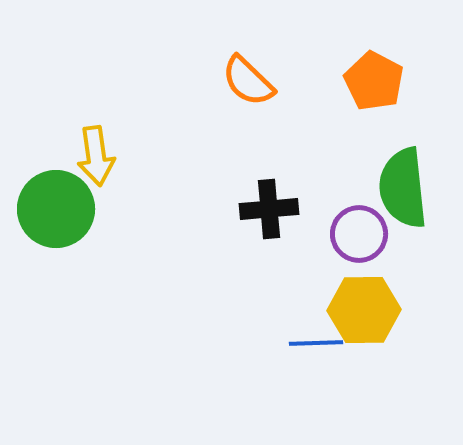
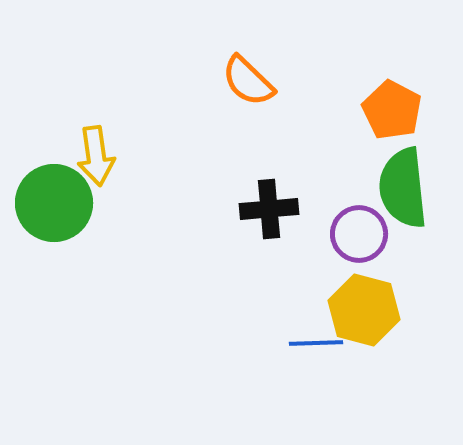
orange pentagon: moved 18 px right, 29 px down
green circle: moved 2 px left, 6 px up
yellow hexagon: rotated 16 degrees clockwise
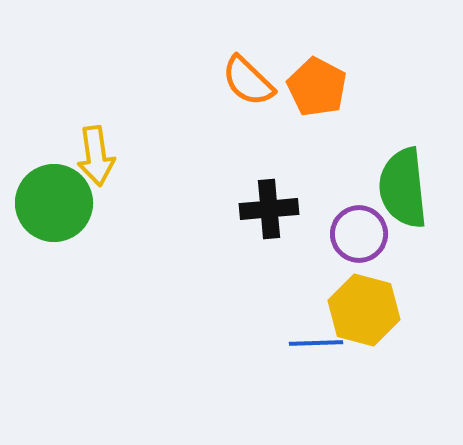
orange pentagon: moved 75 px left, 23 px up
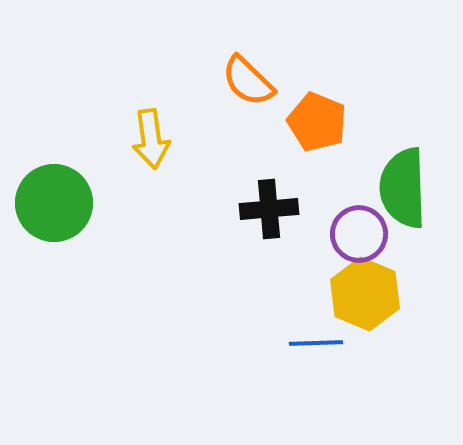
orange pentagon: moved 35 px down; rotated 6 degrees counterclockwise
yellow arrow: moved 55 px right, 17 px up
green semicircle: rotated 4 degrees clockwise
yellow hexagon: moved 1 px right, 16 px up; rotated 8 degrees clockwise
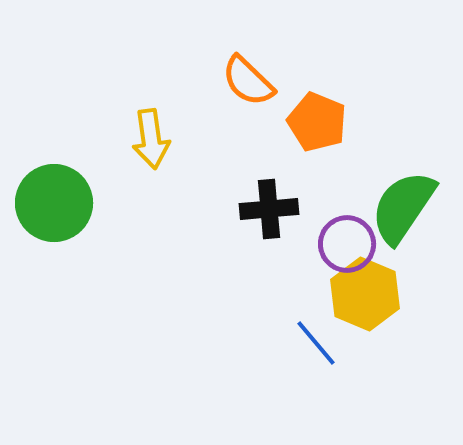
green semicircle: moved 19 px down; rotated 36 degrees clockwise
purple circle: moved 12 px left, 10 px down
blue line: rotated 52 degrees clockwise
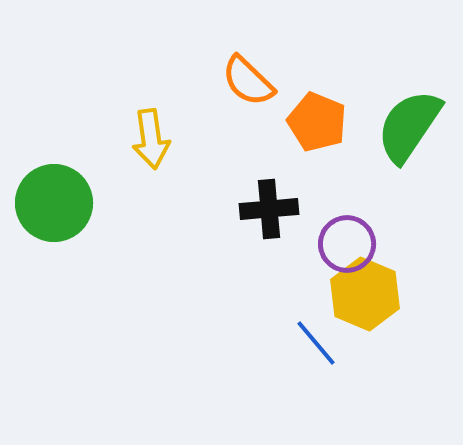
green semicircle: moved 6 px right, 81 px up
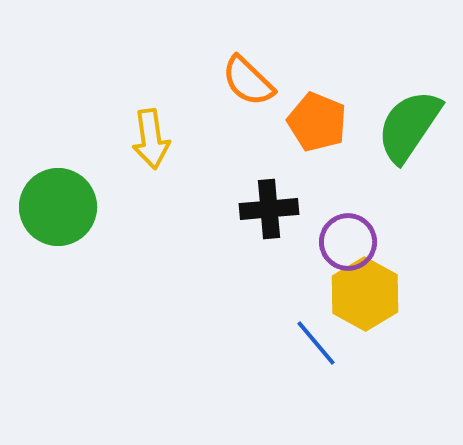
green circle: moved 4 px right, 4 px down
purple circle: moved 1 px right, 2 px up
yellow hexagon: rotated 6 degrees clockwise
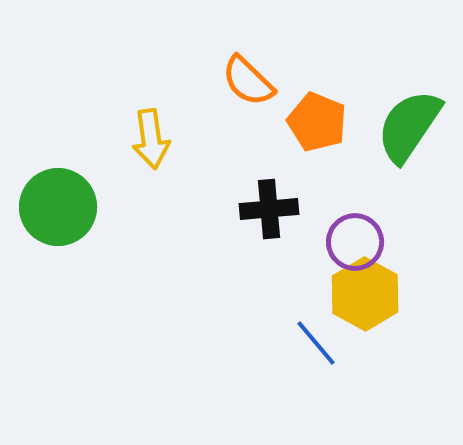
purple circle: moved 7 px right
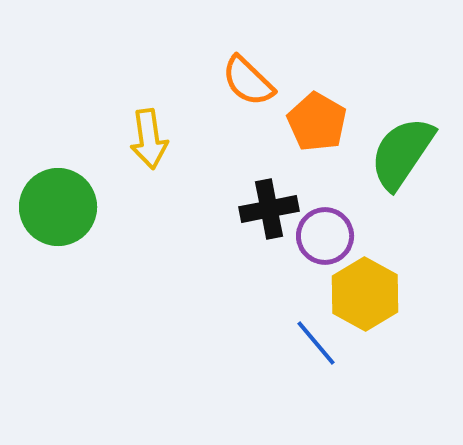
orange pentagon: rotated 8 degrees clockwise
green semicircle: moved 7 px left, 27 px down
yellow arrow: moved 2 px left
black cross: rotated 6 degrees counterclockwise
purple circle: moved 30 px left, 6 px up
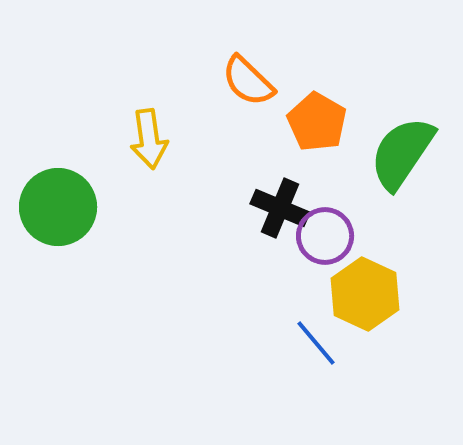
black cross: moved 11 px right, 1 px up; rotated 34 degrees clockwise
yellow hexagon: rotated 4 degrees counterclockwise
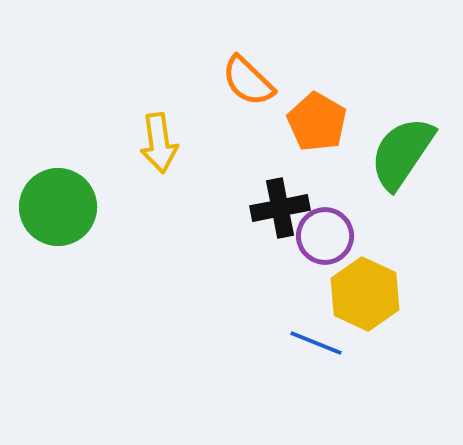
yellow arrow: moved 10 px right, 4 px down
black cross: rotated 34 degrees counterclockwise
blue line: rotated 28 degrees counterclockwise
